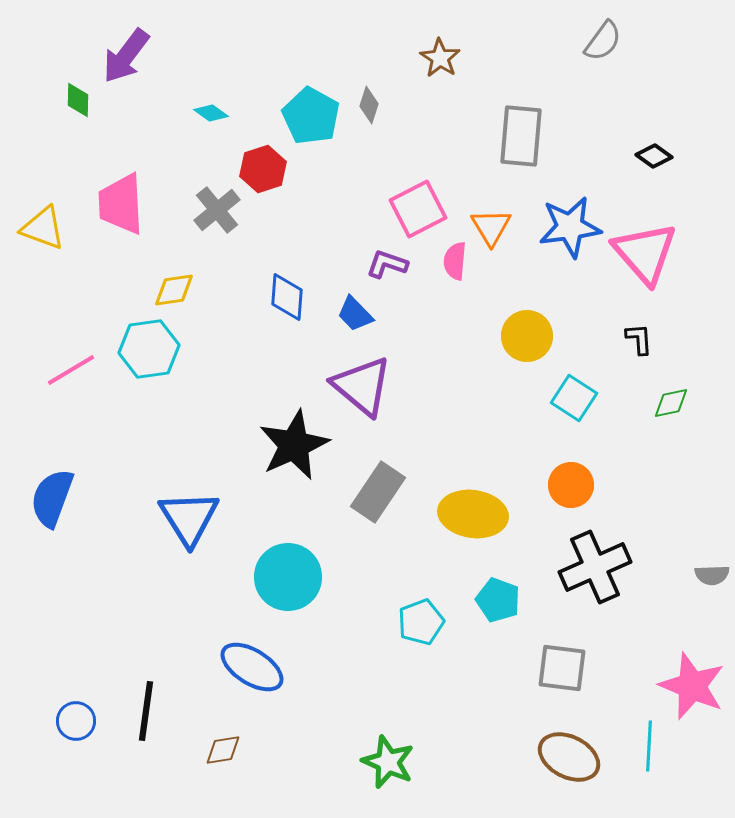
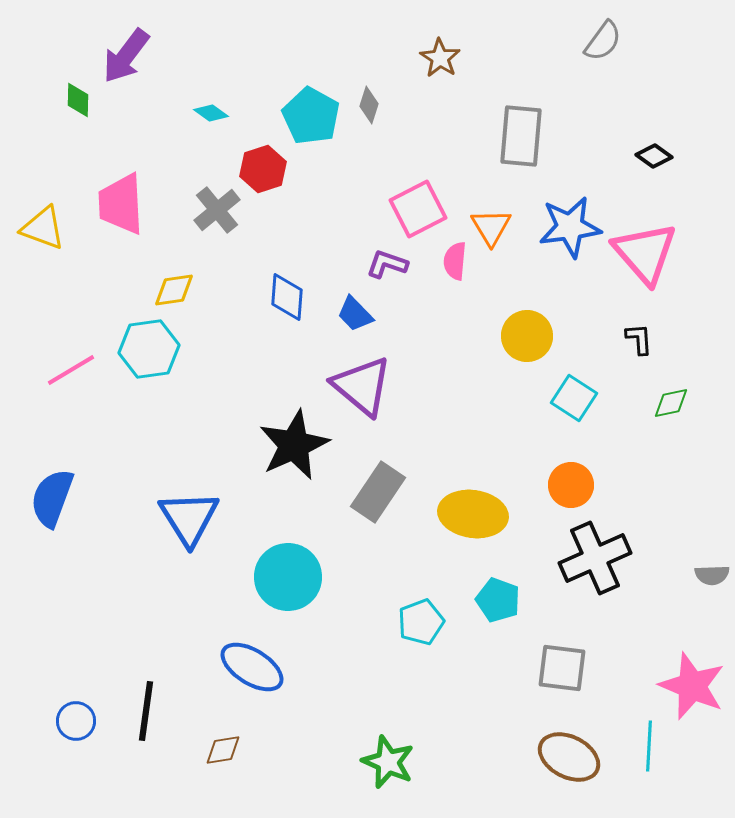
black cross at (595, 567): moved 9 px up
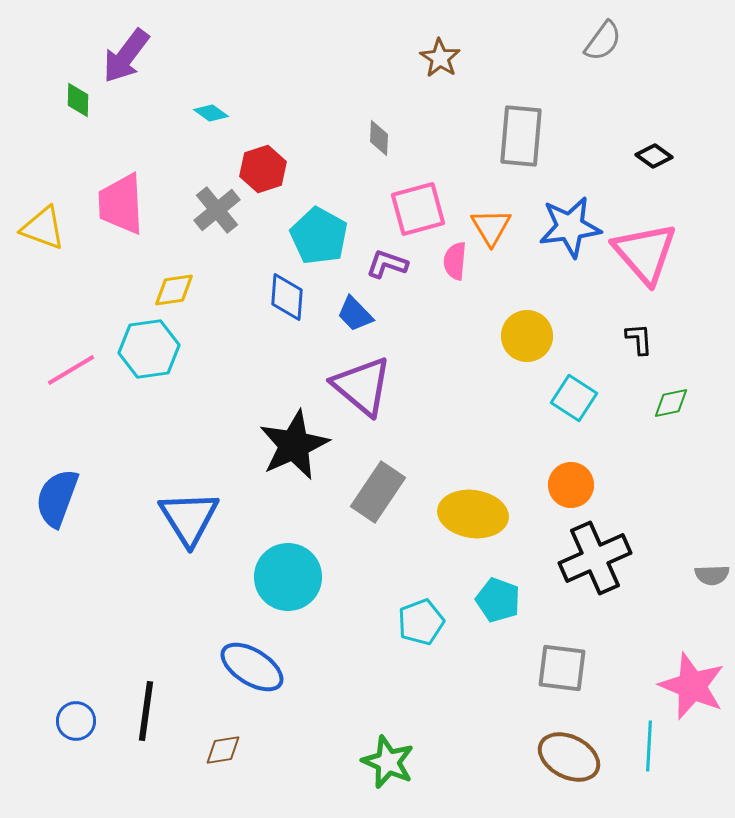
gray diamond at (369, 105): moved 10 px right, 33 px down; rotated 15 degrees counterclockwise
cyan pentagon at (311, 116): moved 8 px right, 120 px down
pink square at (418, 209): rotated 12 degrees clockwise
blue semicircle at (52, 498): moved 5 px right
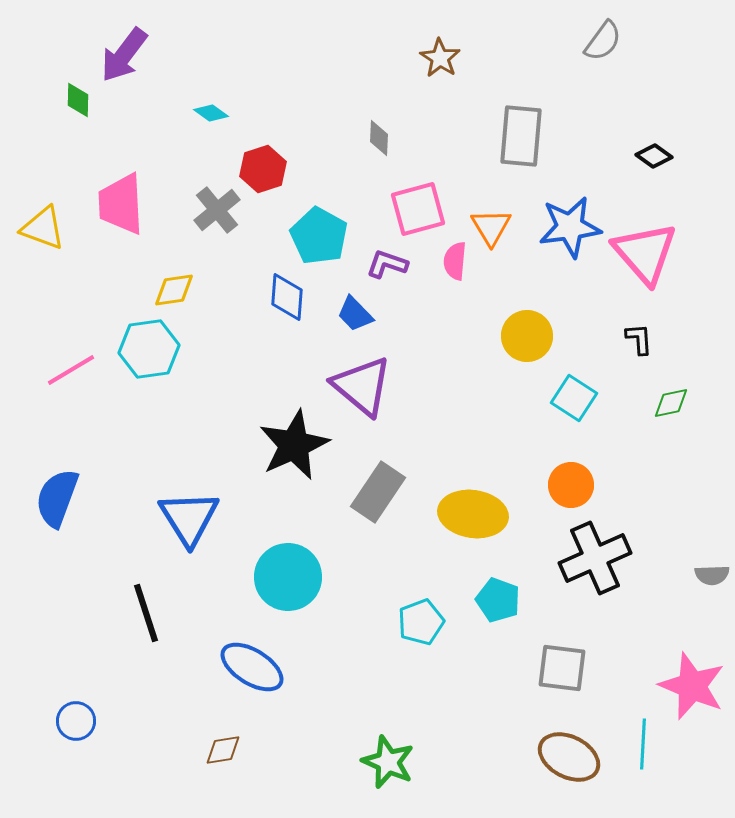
purple arrow at (126, 56): moved 2 px left, 1 px up
black line at (146, 711): moved 98 px up; rotated 26 degrees counterclockwise
cyan line at (649, 746): moved 6 px left, 2 px up
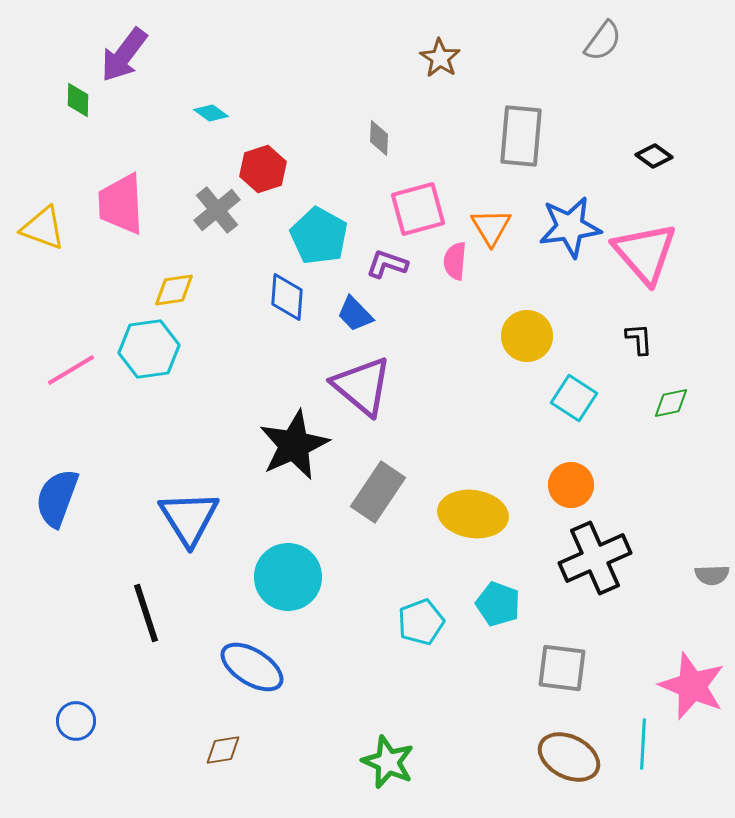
cyan pentagon at (498, 600): moved 4 px down
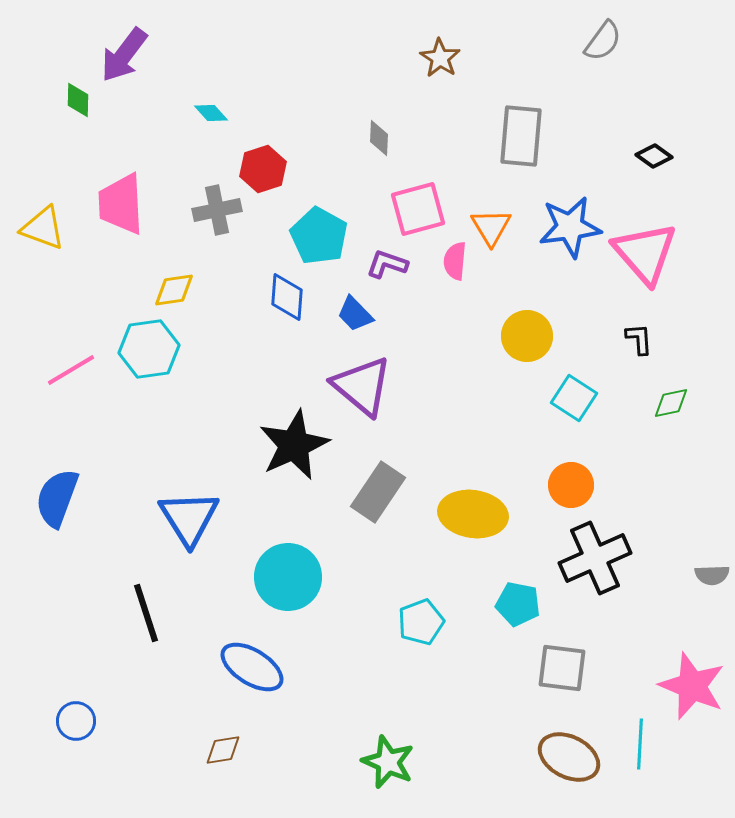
cyan diamond at (211, 113): rotated 12 degrees clockwise
gray cross at (217, 210): rotated 27 degrees clockwise
cyan pentagon at (498, 604): moved 20 px right; rotated 9 degrees counterclockwise
cyan line at (643, 744): moved 3 px left
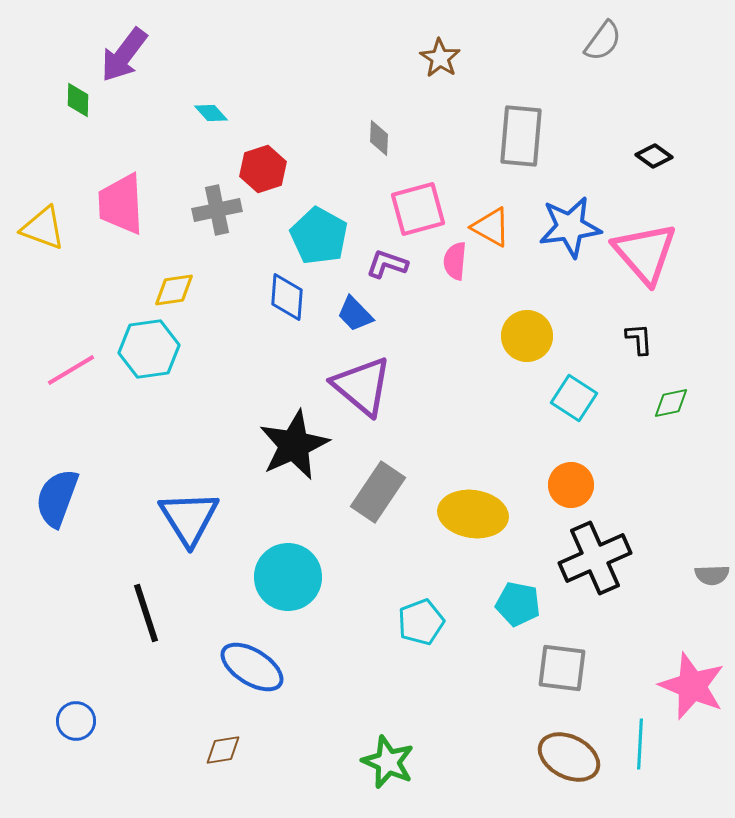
orange triangle at (491, 227): rotated 30 degrees counterclockwise
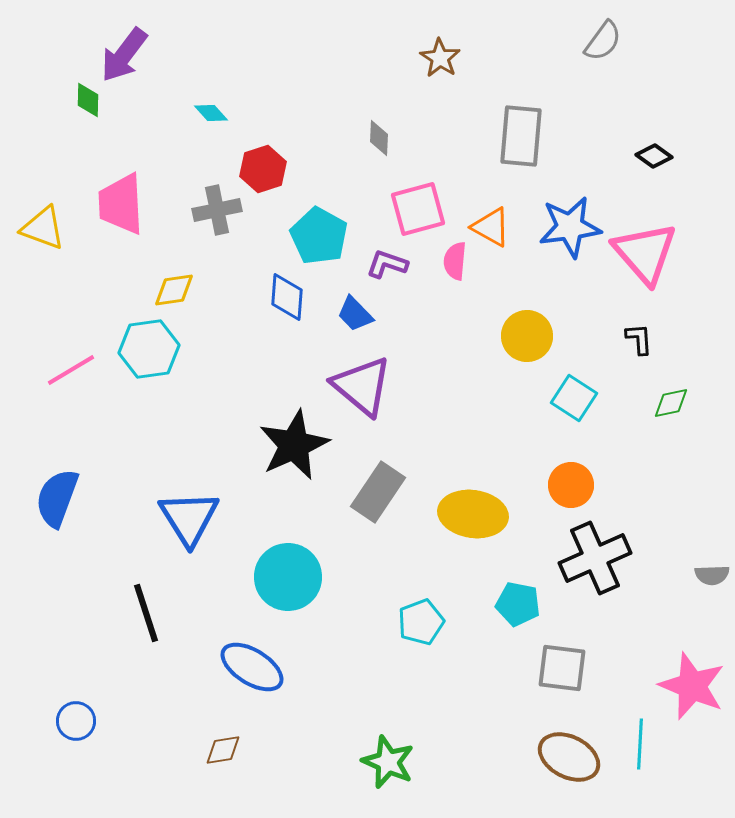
green diamond at (78, 100): moved 10 px right
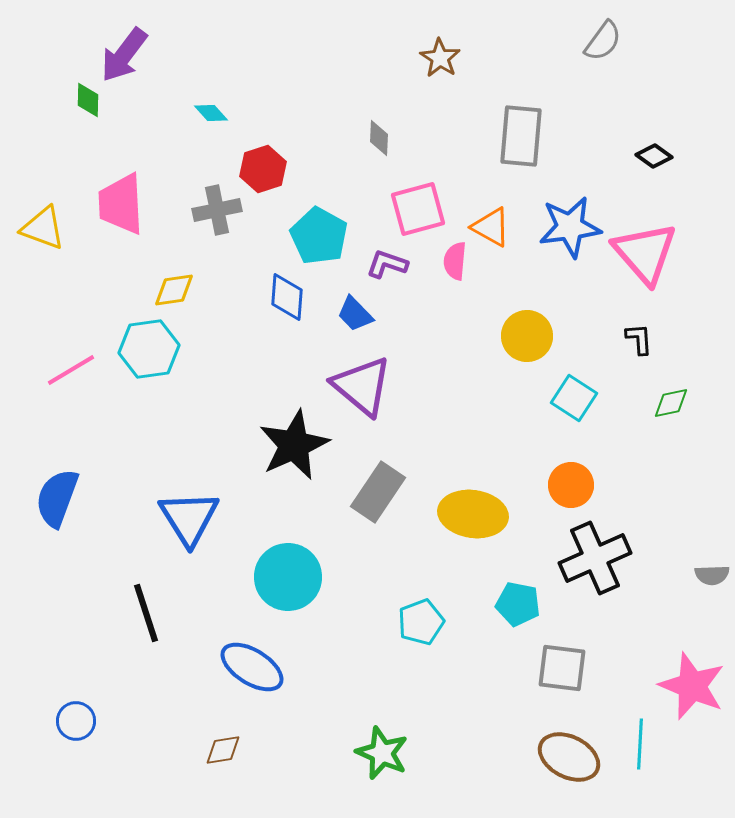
green star at (388, 762): moved 6 px left, 9 px up
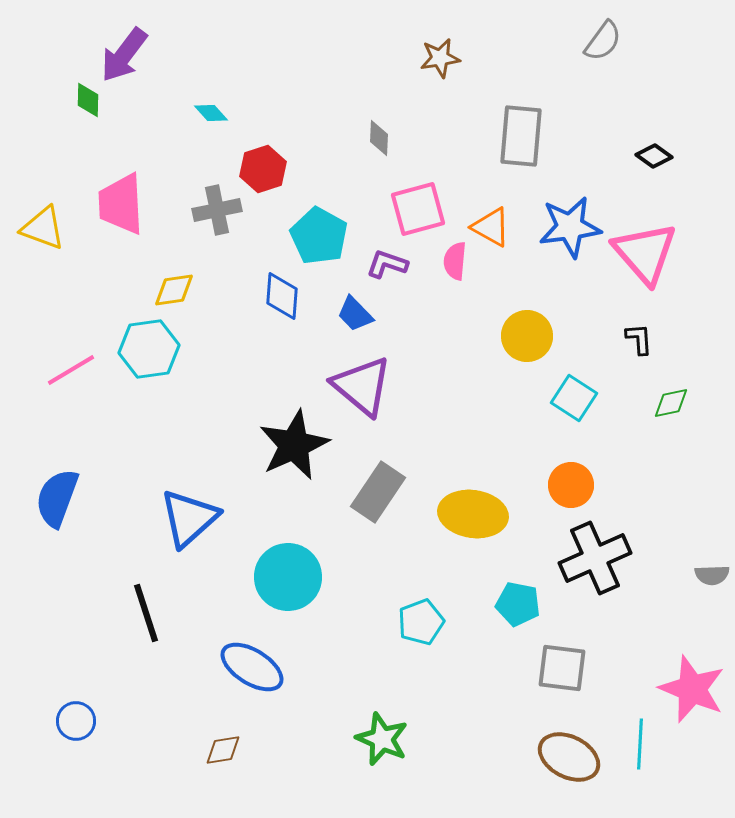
brown star at (440, 58): rotated 30 degrees clockwise
blue diamond at (287, 297): moved 5 px left, 1 px up
blue triangle at (189, 518): rotated 20 degrees clockwise
pink star at (692, 686): moved 3 px down
green star at (382, 753): moved 14 px up
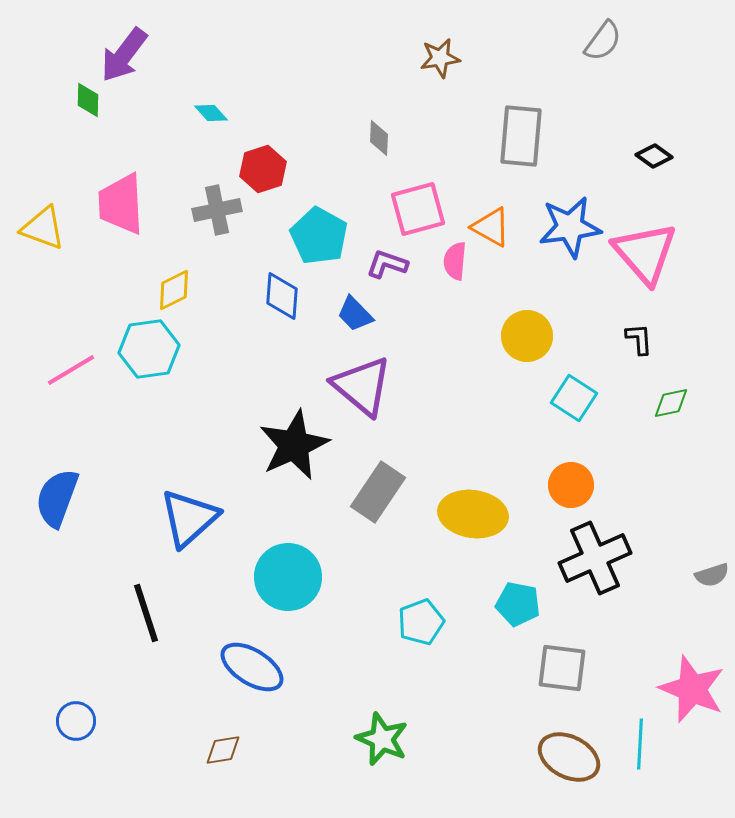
yellow diamond at (174, 290): rotated 18 degrees counterclockwise
gray semicircle at (712, 575): rotated 16 degrees counterclockwise
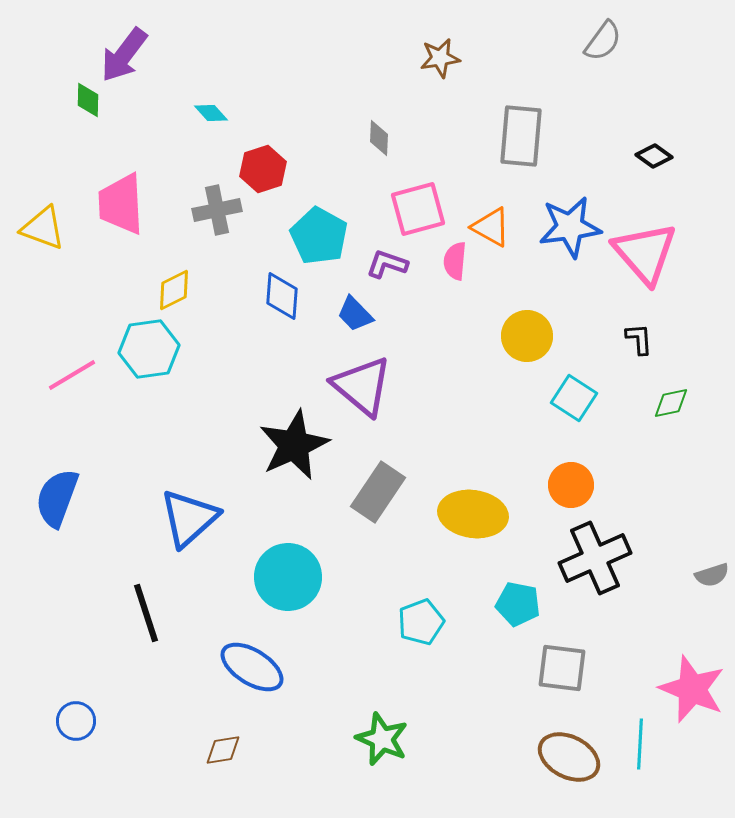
pink line at (71, 370): moved 1 px right, 5 px down
